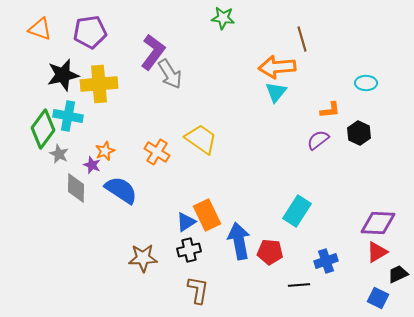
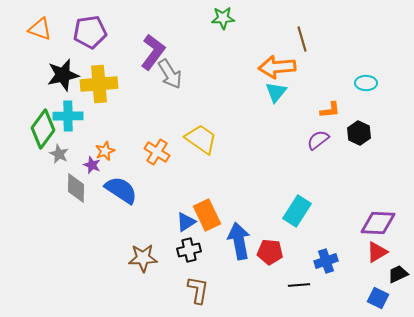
green star: rotated 10 degrees counterclockwise
cyan cross: rotated 12 degrees counterclockwise
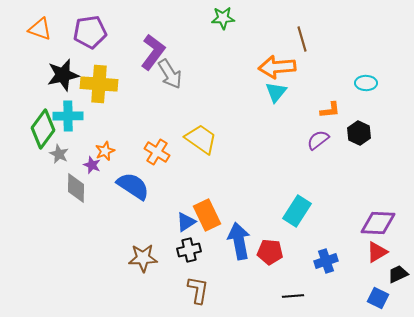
yellow cross: rotated 9 degrees clockwise
blue semicircle: moved 12 px right, 4 px up
black line: moved 6 px left, 11 px down
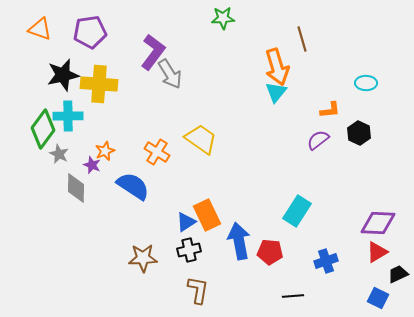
orange arrow: rotated 102 degrees counterclockwise
